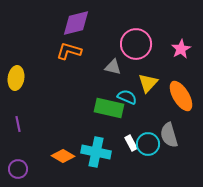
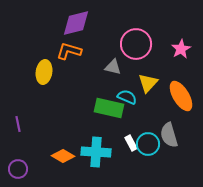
yellow ellipse: moved 28 px right, 6 px up
cyan cross: rotated 8 degrees counterclockwise
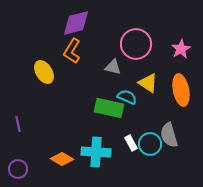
orange L-shape: moved 3 px right; rotated 75 degrees counterclockwise
yellow ellipse: rotated 40 degrees counterclockwise
yellow triangle: rotated 40 degrees counterclockwise
orange ellipse: moved 6 px up; rotated 20 degrees clockwise
cyan circle: moved 2 px right
orange diamond: moved 1 px left, 3 px down
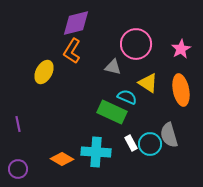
yellow ellipse: rotated 60 degrees clockwise
green rectangle: moved 3 px right, 4 px down; rotated 12 degrees clockwise
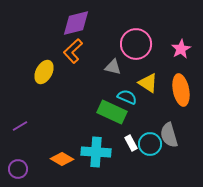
orange L-shape: moved 1 px right; rotated 15 degrees clockwise
purple line: moved 2 px right, 2 px down; rotated 70 degrees clockwise
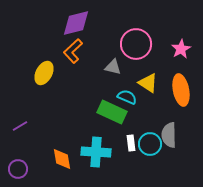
yellow ellipse: moved 1 px down
gray semicircle: rotated 15 degrees clockwise
white rectangle: rotated 21 degrees clockwise
orange diamond: rotated 50 degrees clockwise
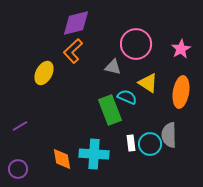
orange ellipse: moved 2 px down; rotated 20 degrees clockwise
green rectangle: moved 2 px left, 2 px up; rotated 44 degrees clockwise
cyan cross: moved 2 px left, 2 px down
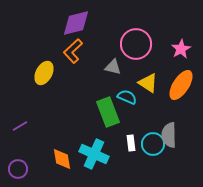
orange ellipse: moved 7 px up; rotated 24 degrees clockwise
green rectangle: moved 2 px left, 2 px down
cyan circle: moved 3 px right
cyan cross: rotated 20 degrees clockwise
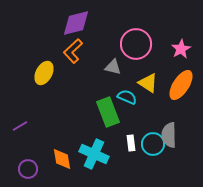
purple circle: moved 10 px right
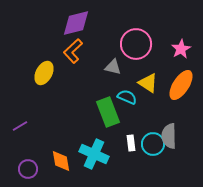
gray semicircle: moved 1 px down
orange diamond: moved 1 px left, 2 px down
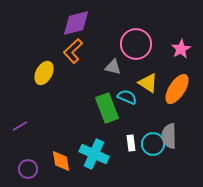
orange ellipse: moved 4 px left, 4 px down
green rectangle: moved 1 px left, 4 px up
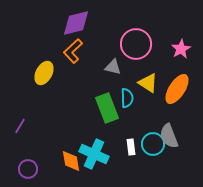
cyan semicircle: moved 1 px down; rotated 66 degrees clockwise
purple line: rotated 28 degrees counterclockwise
gray semicircle: rotated 20 degrees counterclockwise
white rectangle: moved 4 px down
orange diamond: moved 10 px right
